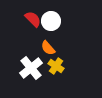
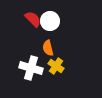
white circle: moved 1 px left
orange semicircle: rotated 28 degrees clockwise
white cross: rotated 35 degrees counterclockwise
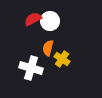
red semicircle: rotated 72 degrees counterclockwise
orange semicircle: rotated 28 degrees clockwise
yellow cross: moved 6 px right, 7 px up
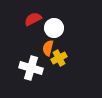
white circle: moved 4 px right, 7 px down
yellow cross: moved 3 px left, 1 px up; rotated 28 degrees clockwise
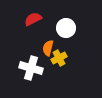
white circle: moved 12 px right
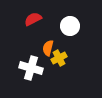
white circle: moved 4 px right, 2 px up
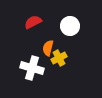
red semicircle: moved 3 px down
white cross: moved 1 px right
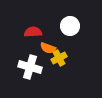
red semicircle: moved 10 px down; rotated 24 degrees clockwise
orange semicircle: rotated 84 degrees counterclockwise
white cross: moved 2 px left, 1 px up
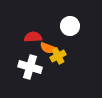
red semicircle: moved 5 px down
yellow cross: moved 1 px left, 2 px up
